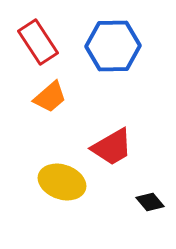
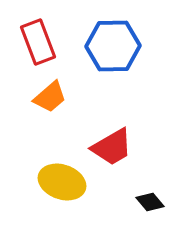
red rectangle: rotated 12 degrees clockwise
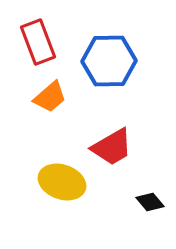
blue hexagon: moved 4 px left, 15 px down
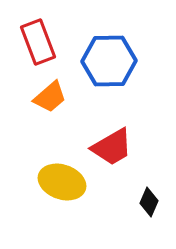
black diamond: moved 1 px left; rotated 64 degrees clockwise
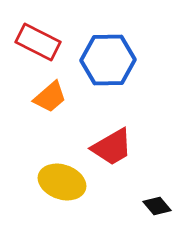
red rectangle: rotated 42 degrees counterclockwise
blue hexagon: moved 1 px left, 1 px up
black diamond: moved 8 px right, 4 px down; rotated 64 degrees counterclockwise
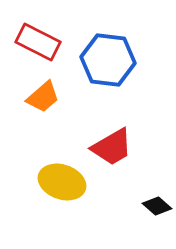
blue hexagon: rotated 8 degrees clockwise
orange trapezoid: moved 7 px left
black diamond: rotated 8 degrees counterclockwise
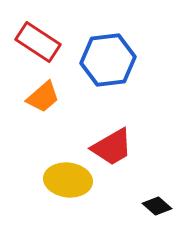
red rectangle: rotated 6 degrees clockwise
blue hexagon: rotated 14 degrees counterclockwise
yellow ellipse: moved 6 px right, 2 px up; rotated 12 degrees counterclockwise
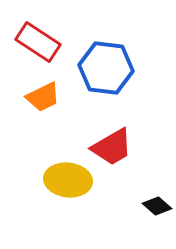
blue hexagon: moved 2 px left, 8 px down; rotated 14 degrees clockwise
orange trapezoid: rotated 15 degrees clockwise
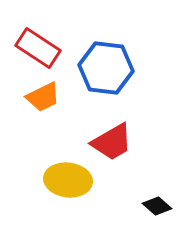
red rectangle: moved 6 px down
red trapezoid: moved 5 px up
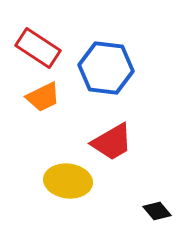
yellow ellipse: moved 1 px down
black diamond: moved 5 px down; rotated 8 degrees clockwise
